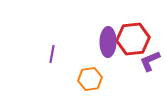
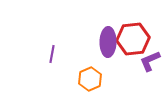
orange hexagon: rotated 15 degrees counterclockwise
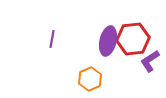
purple ellipse: moved 1 px up; rotated 12 degrees clockwise
purple line: moved 15 px up
purple L-shape: rotated 10 degrees counterclockwise
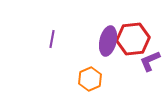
purple L-shape: rotated 10 degrees clockwise
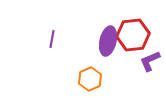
red hexagon: moved 4 px up
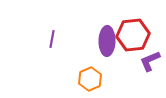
purple ellipse: moved 1 px left; rotated 12 degrees counterclockwise
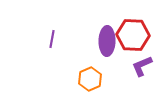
red hexagon: rotated 8 degrees clockwise
purple L-shape: moved 8 px left, 5 px down
